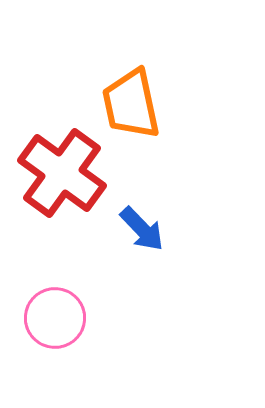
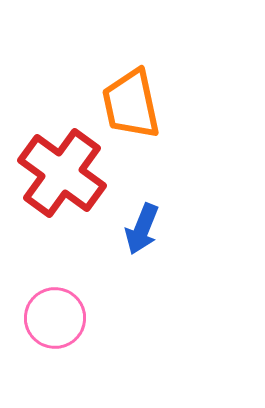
blue arrow: rotated 66 degrees clockwise
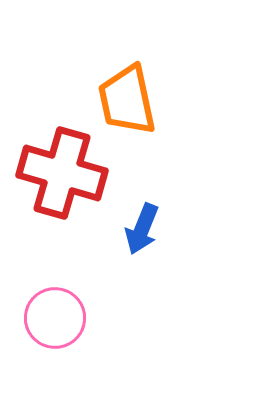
orange trapezoid: moved 4 px left, 4 px up
red cross: rotated 20 degrees counterclockwise
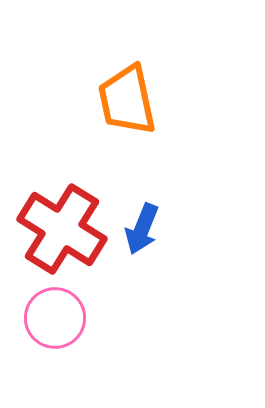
red cross: moved 56 px down; rotated 16 degrees clockwise
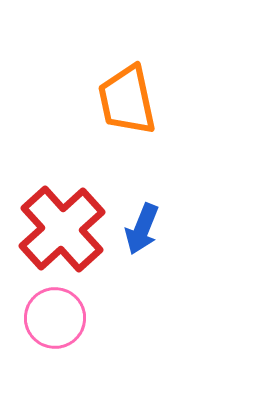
red cross: rotated 16 degrees clockwise
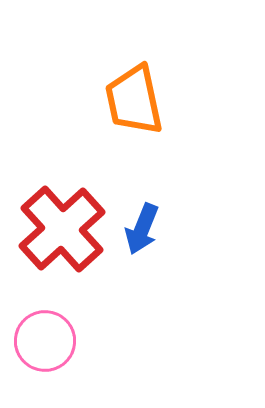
orange trapezoid: moved 7 px right
pink circle: moved 10 px left, 23 px down
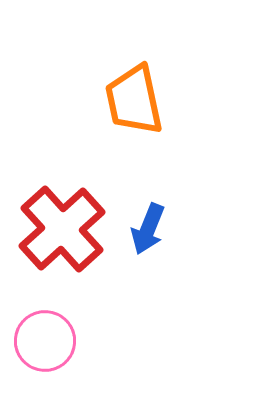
blue arrow: moved 6 px right
